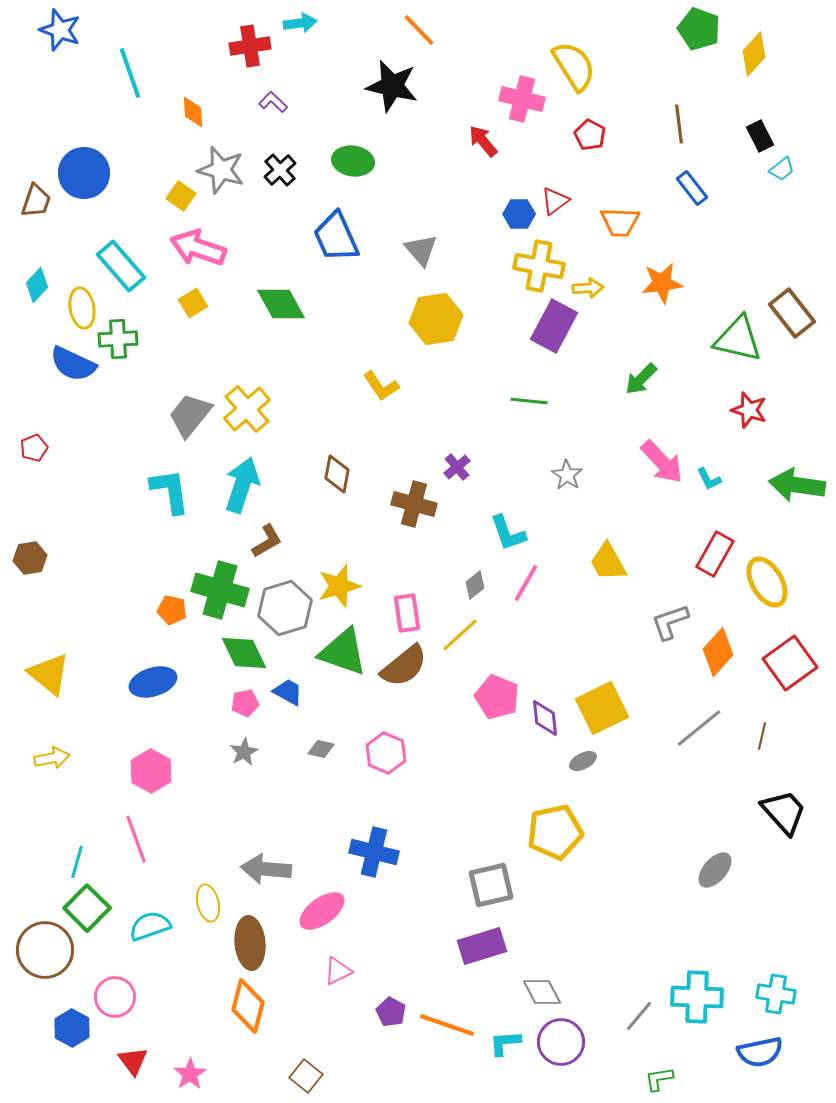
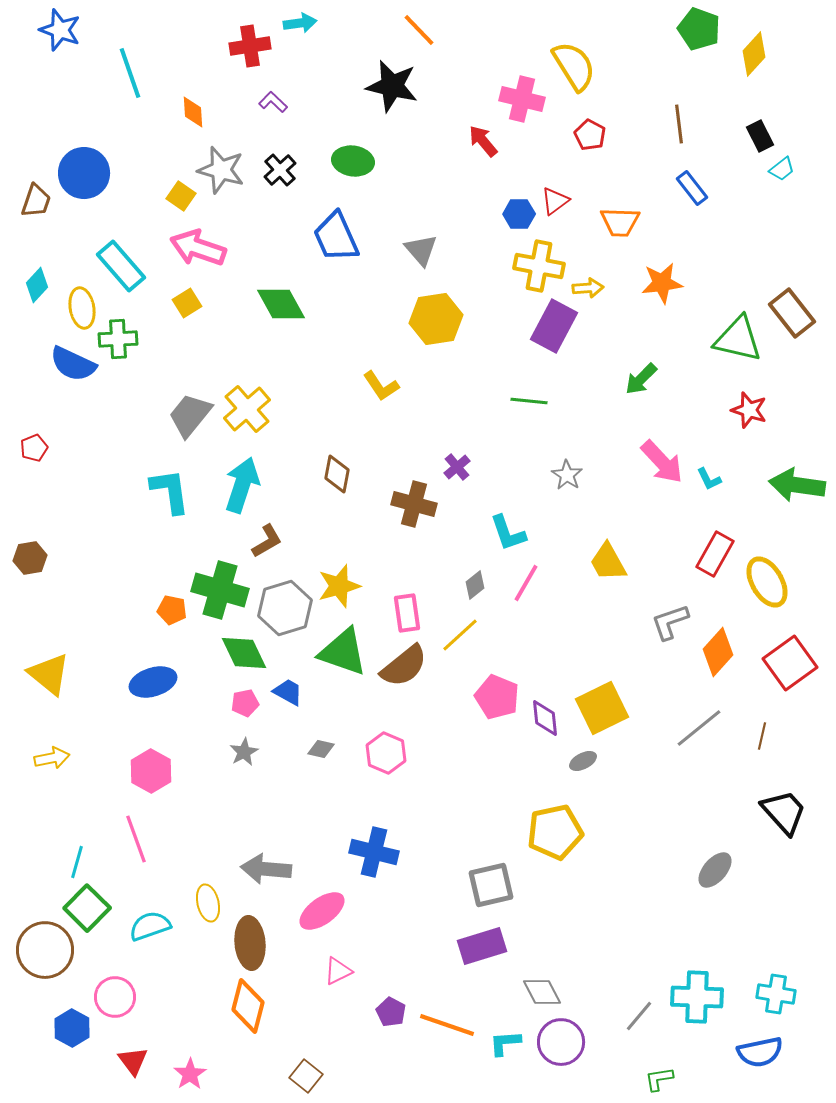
yellow square at (193, 303): moved 6 px left
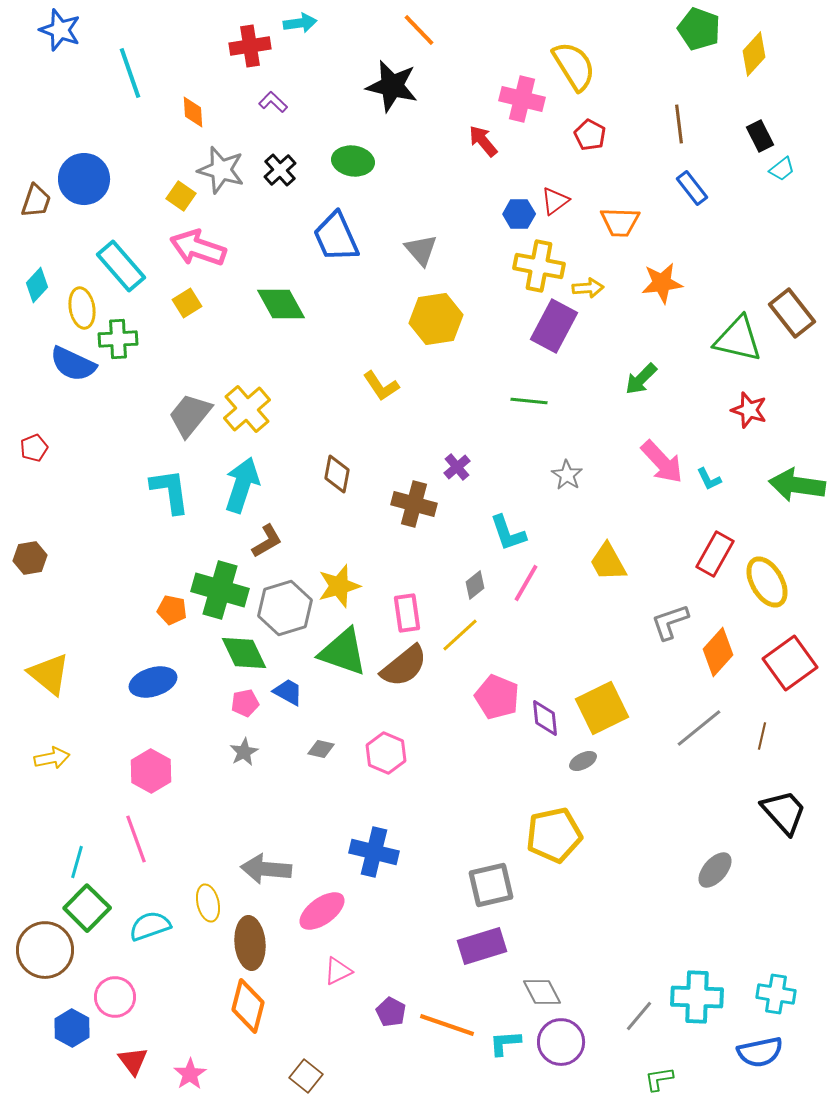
blue circle at (84, 173): moved 6 px down
yellow pentagon at (555, 832): moved 1 px left, 3 px down
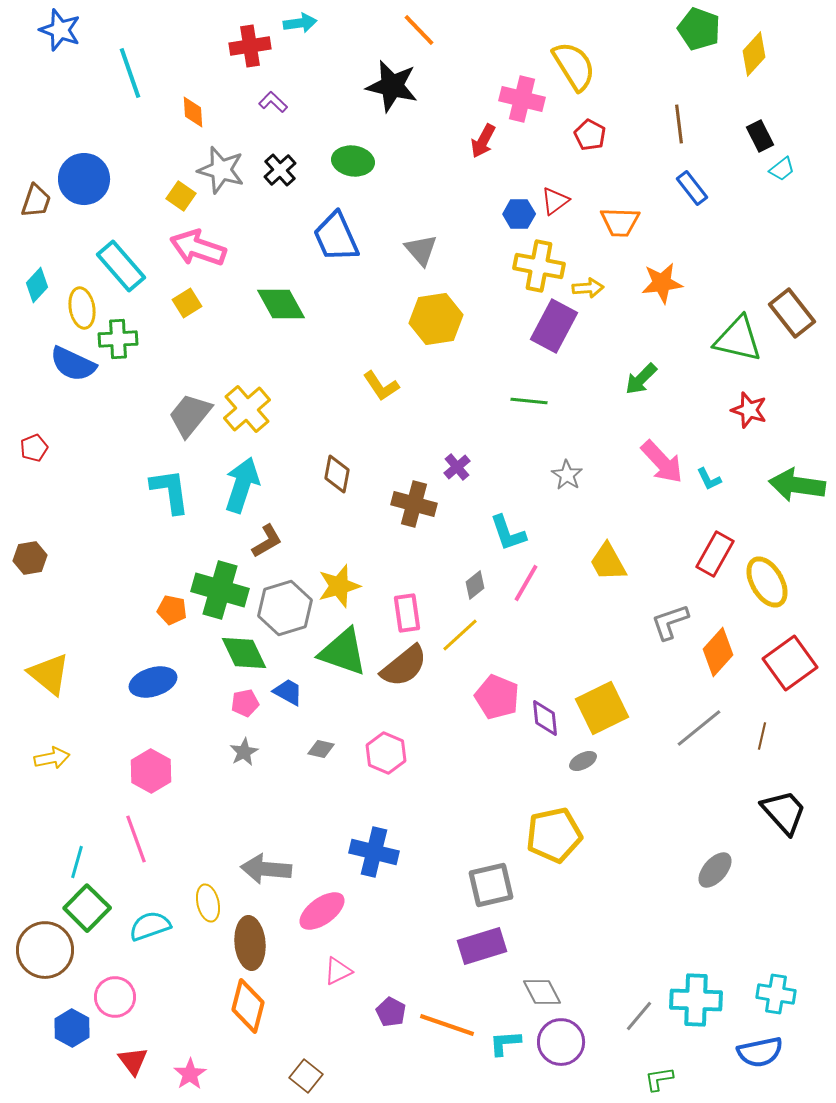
red arrow at (483, 141): rotated 112 degrees counterclockwise
cyan cross at (697, 997): moved 1 px left, 3 px down
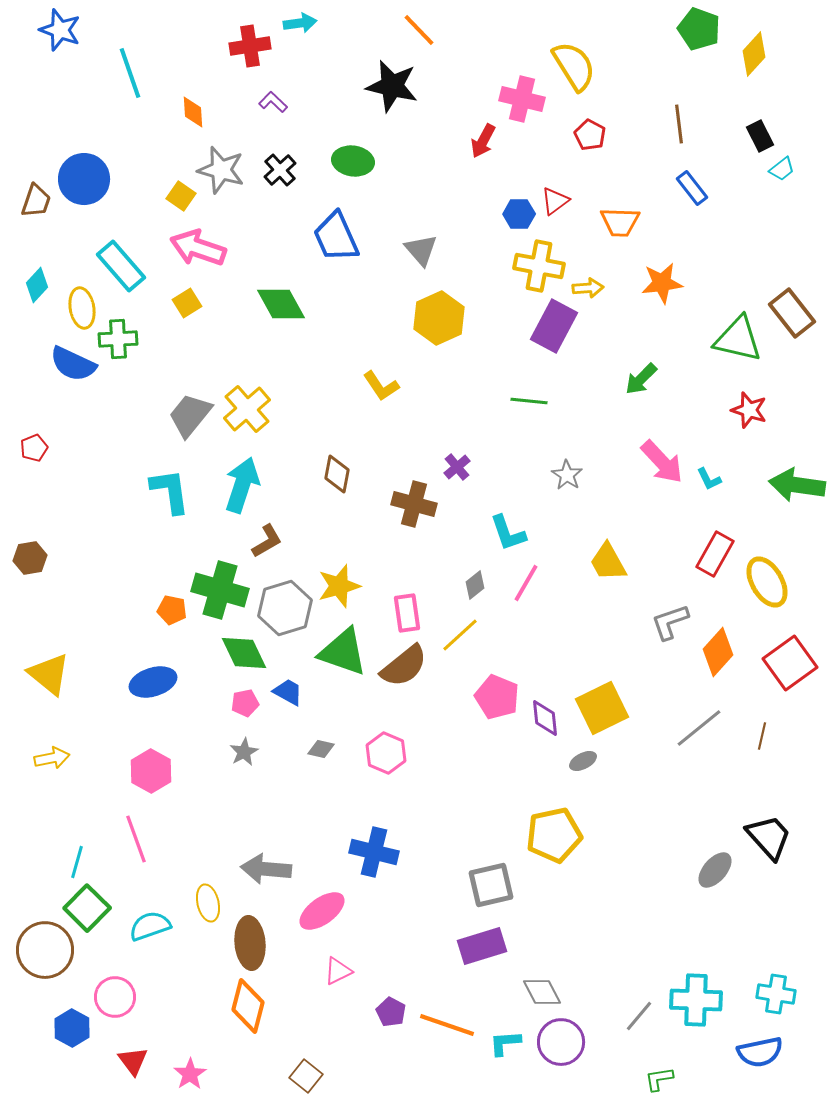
yellow hexagon at (436, 319): moved 3 px right, 1 px up; rotated 15 degrees counterclockwise
black trapezoid at (784, 812): moved 15 px left, 25 px down
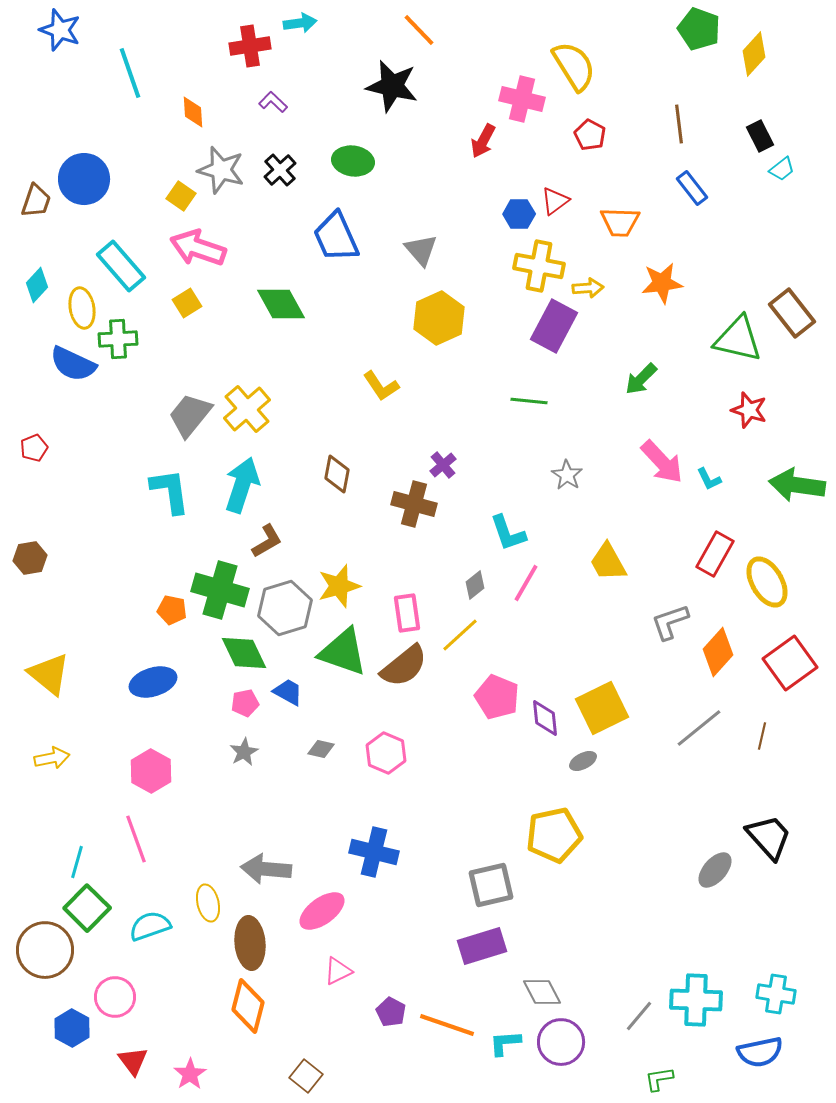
purple cross at (457, 467): moved 14 px left, 2 px up
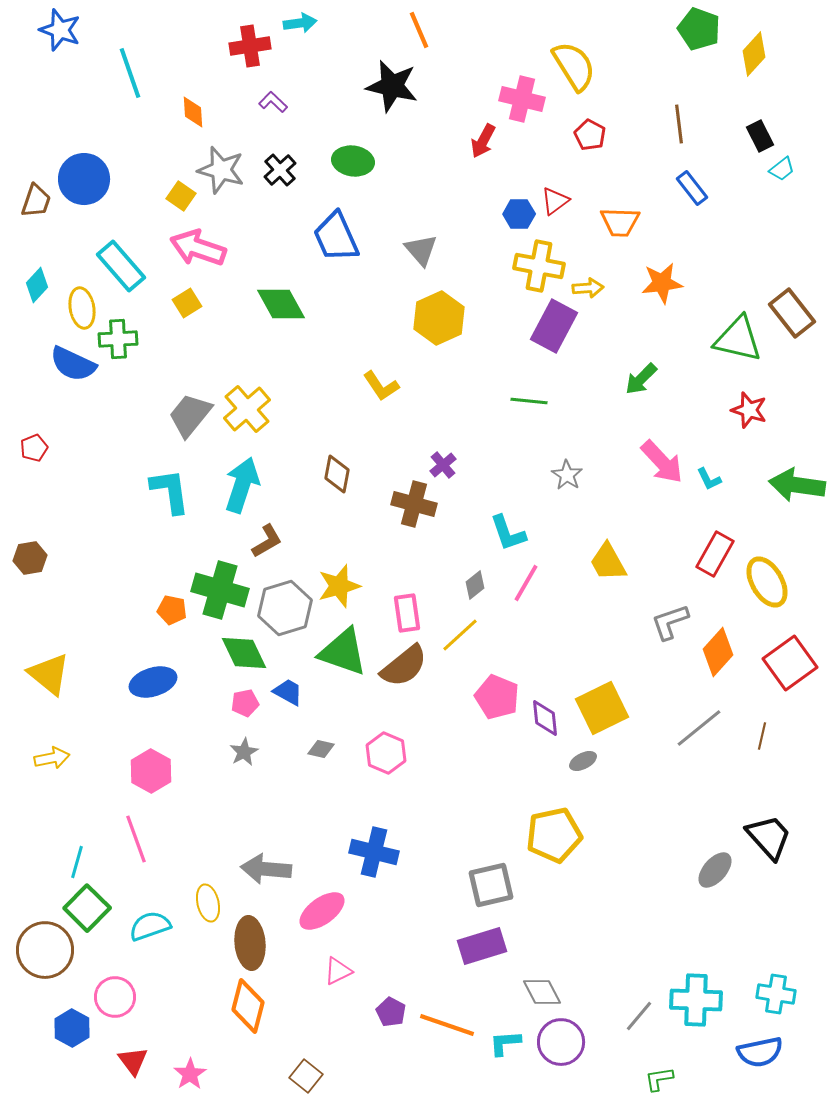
orange line at (419, 30): rotated 21 degrees clockwise
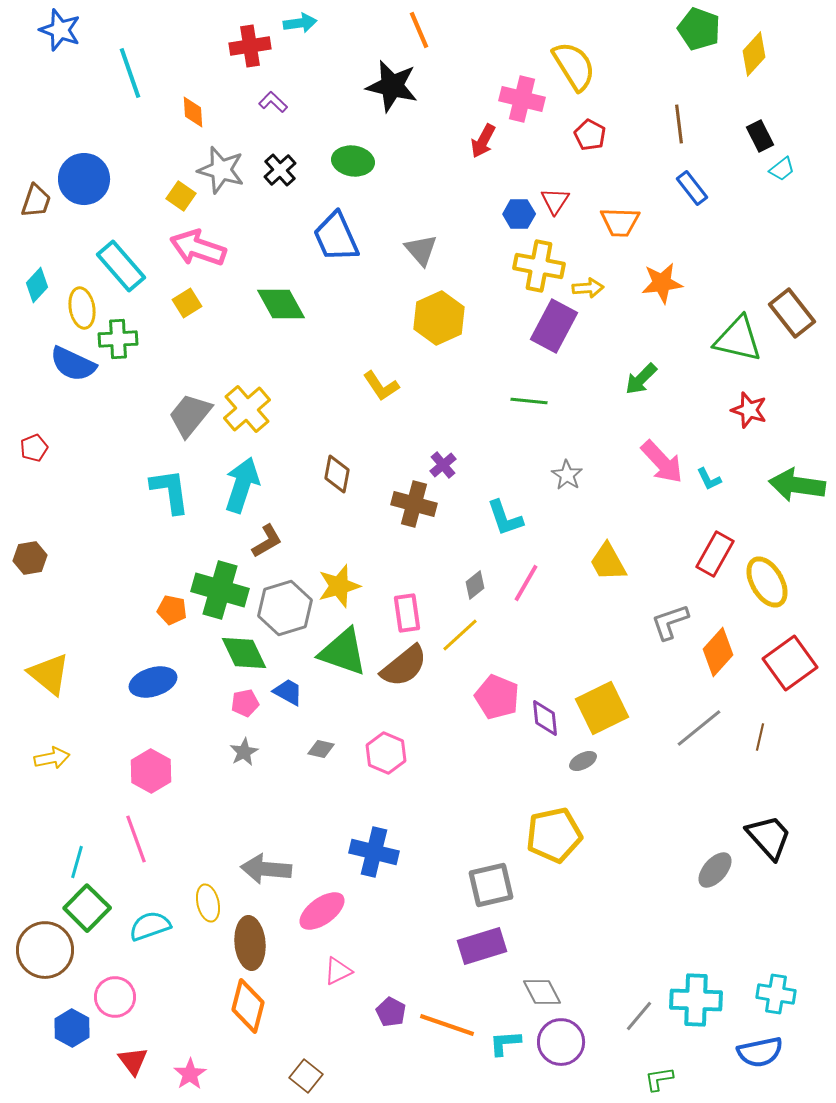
red triangle at (555, 201): rotated 20 degrees counterclockwise
cyan L-shape at (508, 533): moved 3 px left, 15 px up
brown line at (762, 736): moved 2 px left, 1 px down
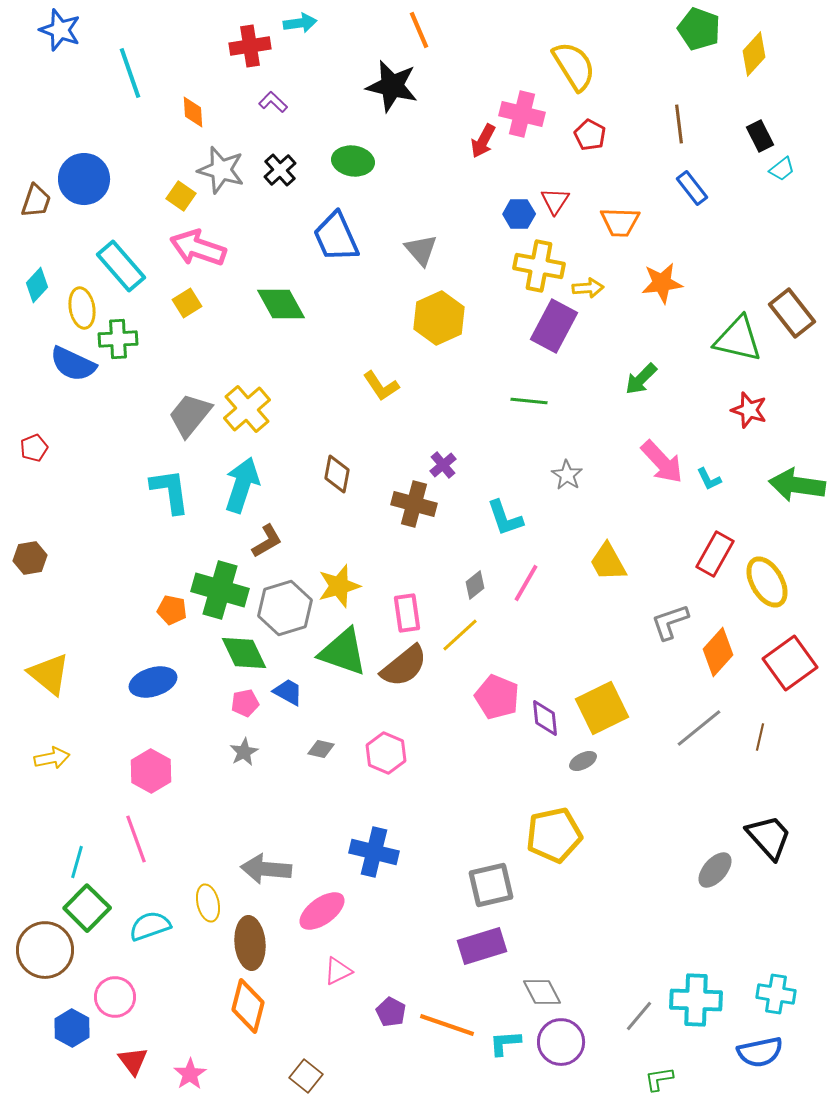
pink cross at (522, 99): moved 15 px down
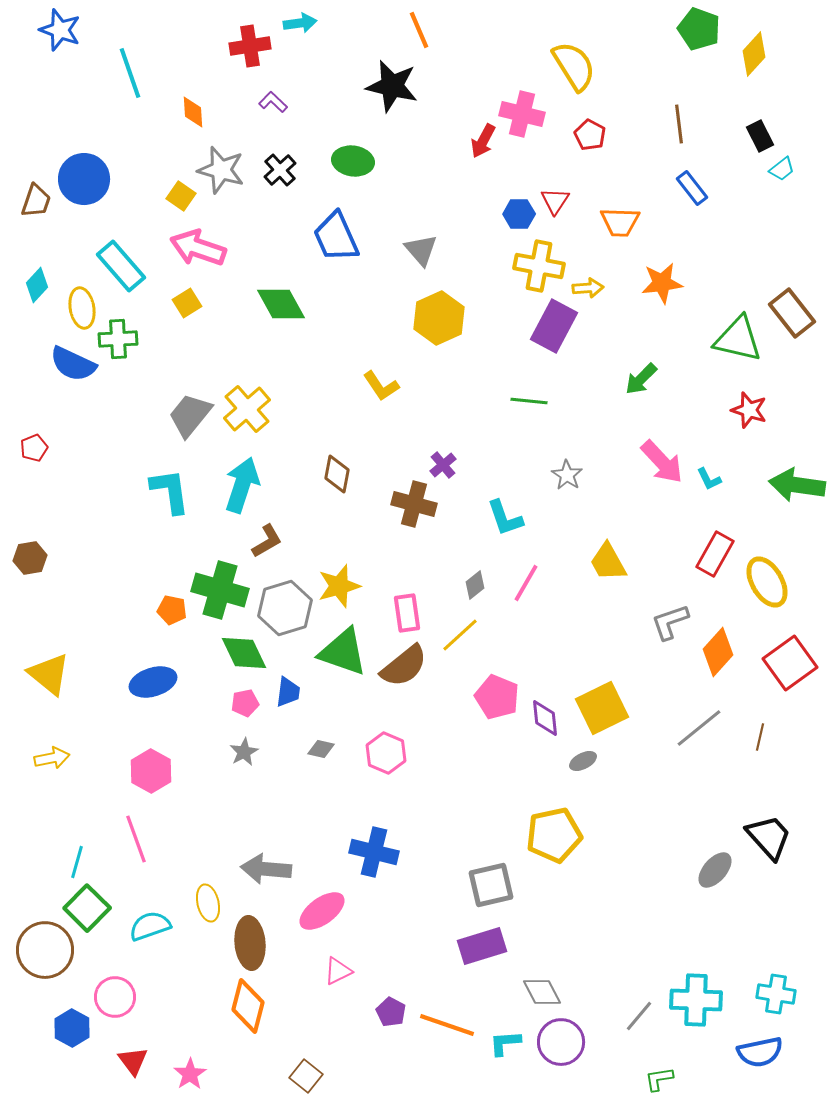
blue trapezoid at (288, 692): rotated 68 degrees clockwise
